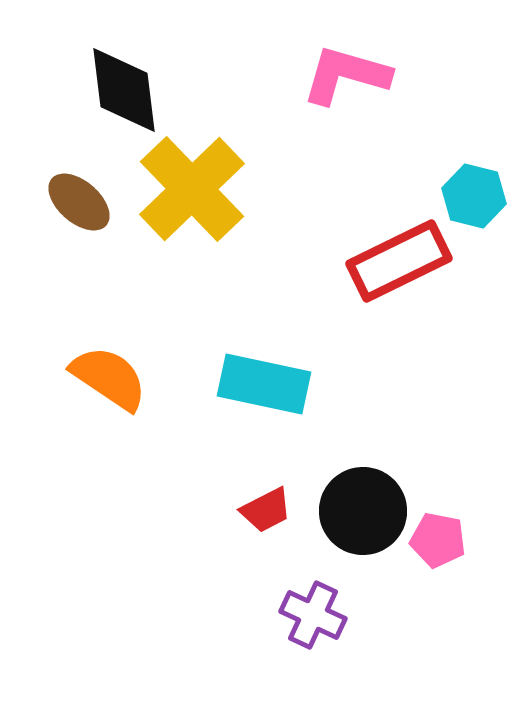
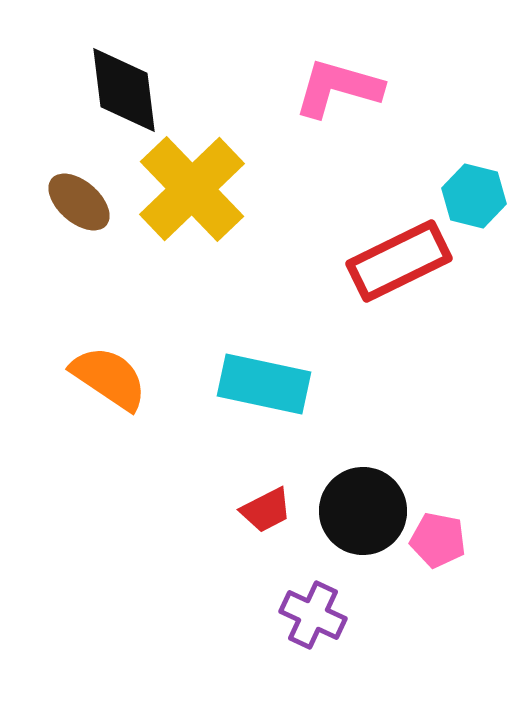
pink L-shape: moved 8 px left, 13 px down
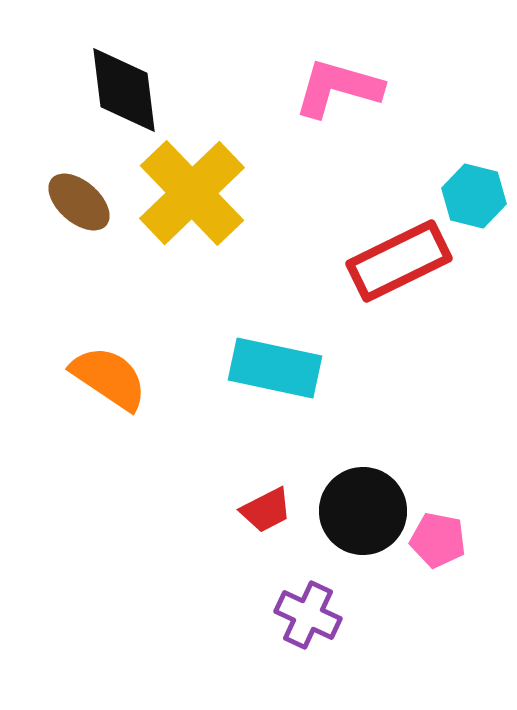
yellow cross: moved 4 px down
cyan rectangle: moved 11 px right, 16 px up
purple cross: moved 5 px left
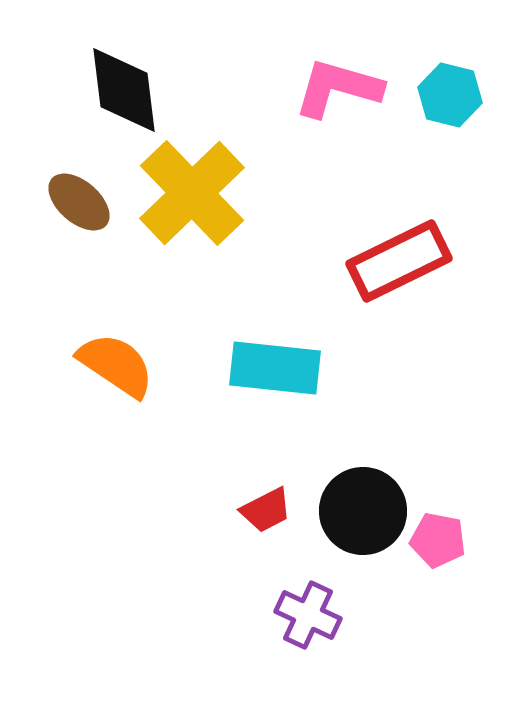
cyan hexagon: moved 24 px left, 101 px up
cyan rectangle: rotated 6 degrees counterclockwise
orange semicircle: moved 7 px right, 13 px up
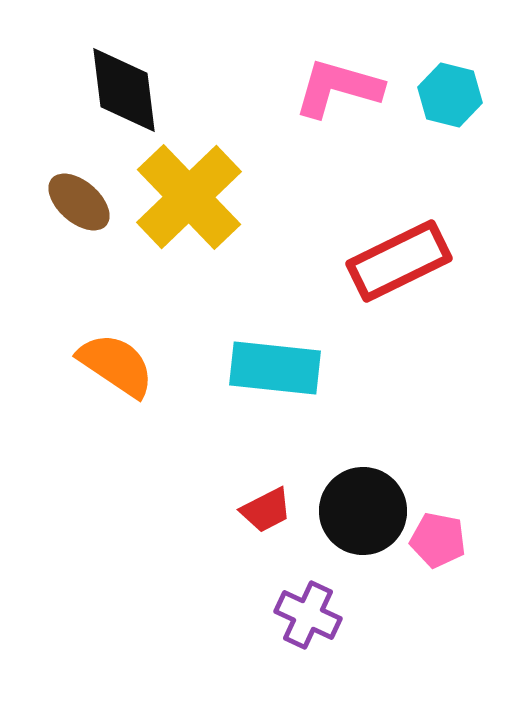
yellow cross: moved 3 px left, 4 px down
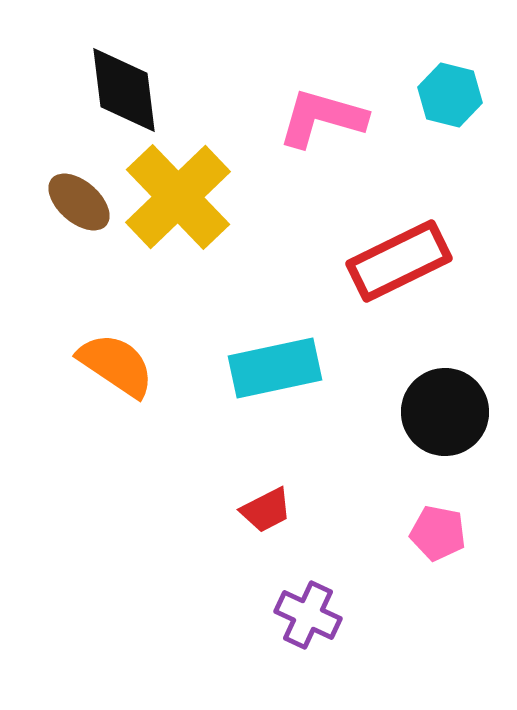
pink L-shape: moved 16 px left, 30 px down
yellow cross: moved 11 px left
cyan rectangle: rotated 18 degrees counterclockwise
black circle: moved 82 px right, 99 px up
pink pentagon: moved 7 px up
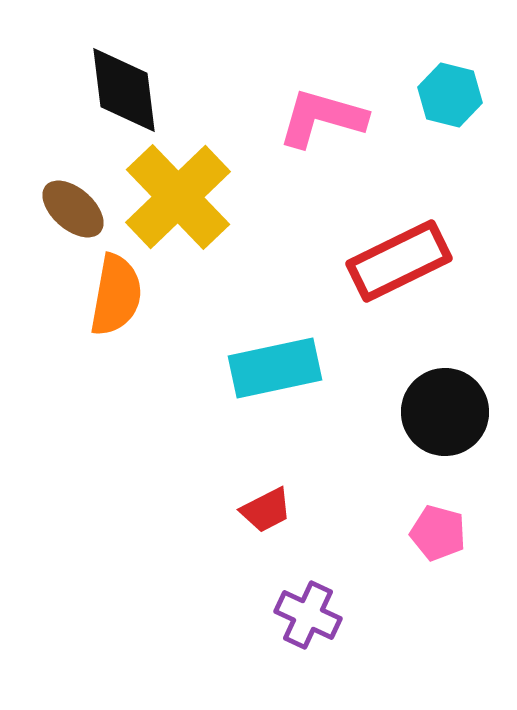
brown ellipse: moved 6 px left, 7 px down
orange semicircle: moved 70 px up; rotated 66 degrees clockwise
pink pentagon: rotated 4 degrees clockwise
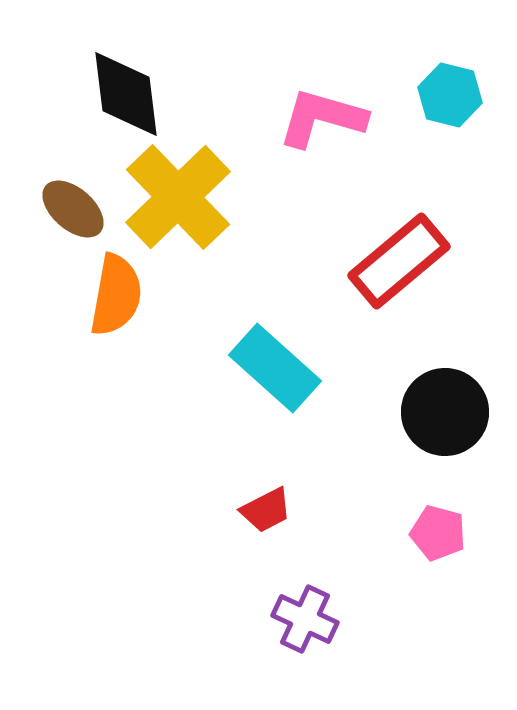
black diamond: moved 2 px right, 4 px down
red rectangle: rotated 14 degrees counterclockwise
cyan rectangle: rotated 54 degrees clockwise
purple cross: moved 3 px left, 4 px down
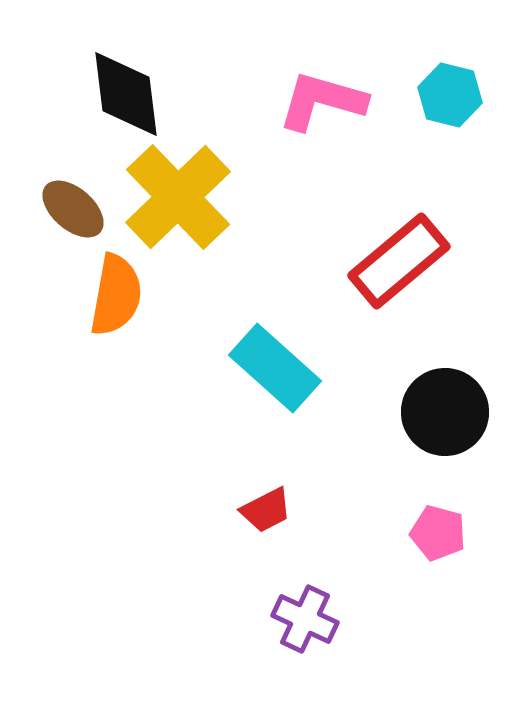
pink L-shape: moved 17 px up
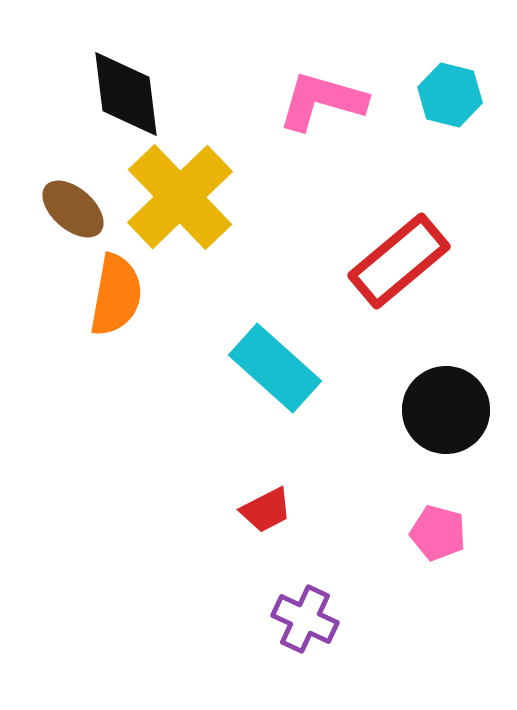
yellow cross: moved 2 px right
black circle: moved 1 px right, 2 px up
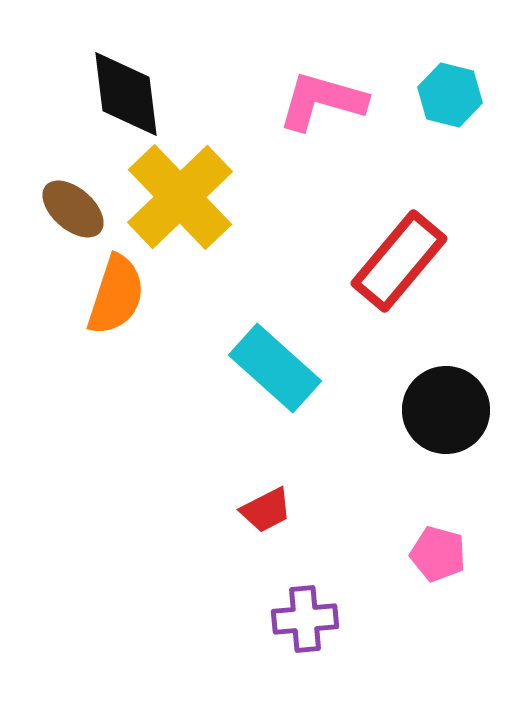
red rectangle: rotated 10 degrees counterclockwise
orange semicircle: rotated 8 degrees clockwise
pink pentagon: moved 21 px down
purple cross: rotated 30 degrees counterclockwise
